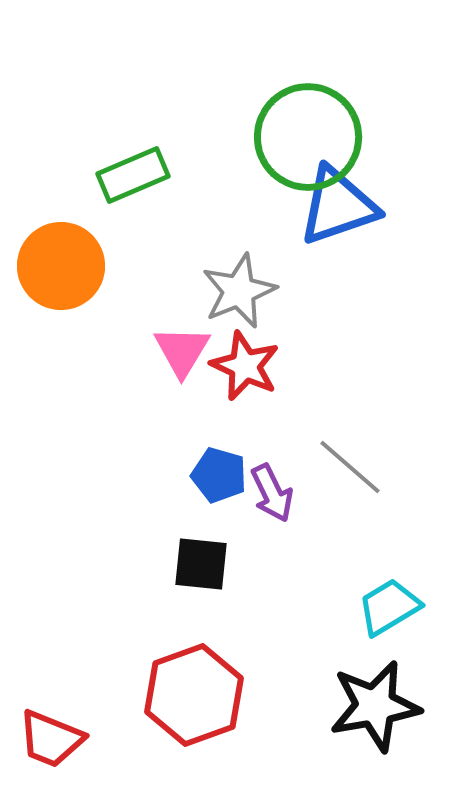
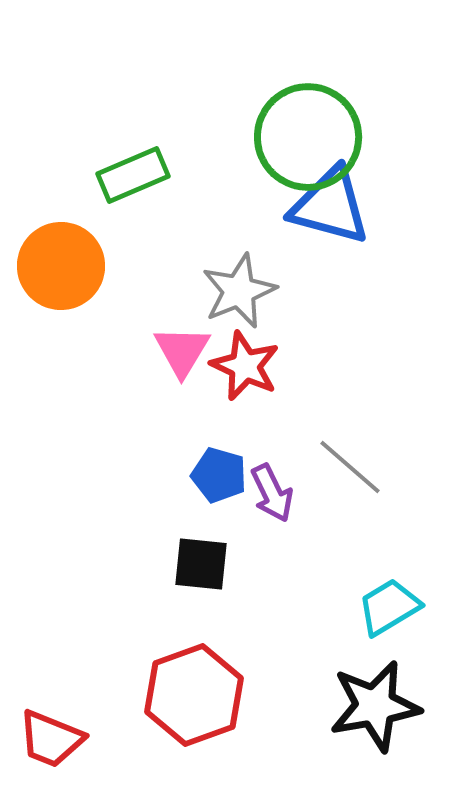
blue triangle: moved 8 px left; rotated 34 degrees clockwise
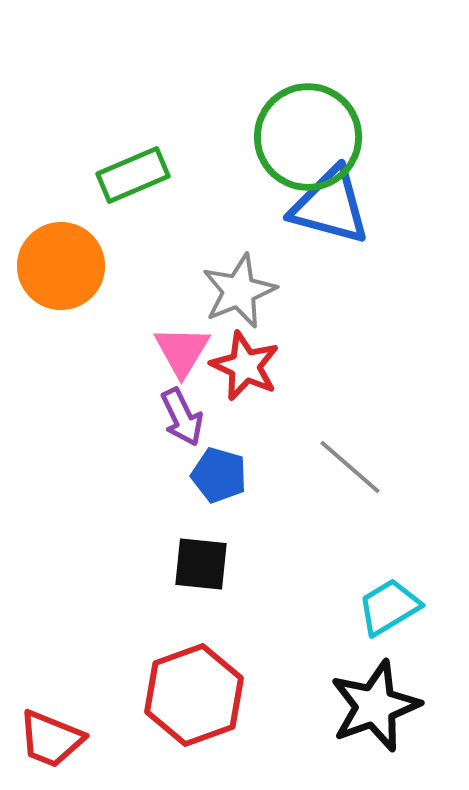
purple arrow: moved 90 px left, 76 px up
black star: rotated 10 degrees counterclockwise
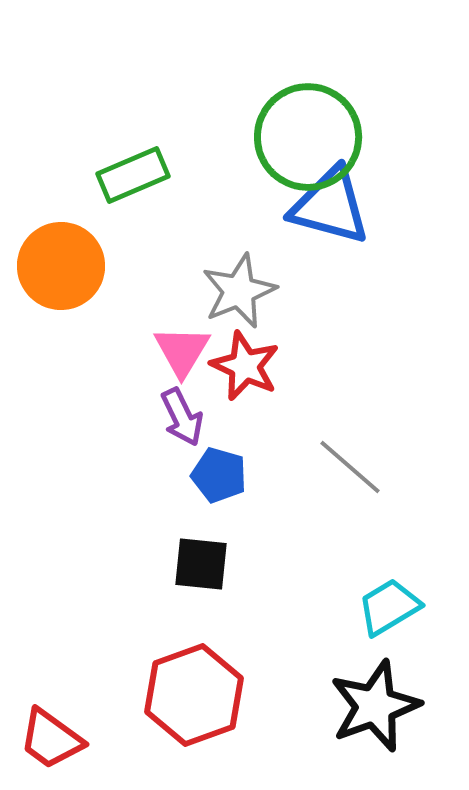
red trapezoid: rotated 14 degrees clockwise
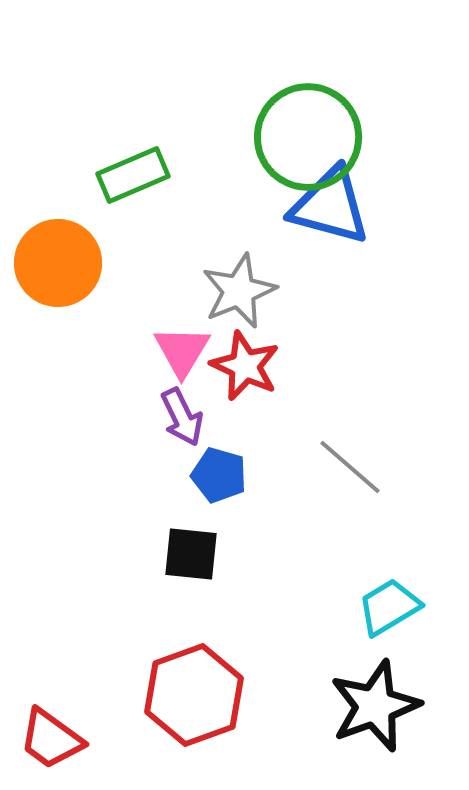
orange circle: moved 3 px left, 3 px up
black square: moved 10 px left, 10 px up
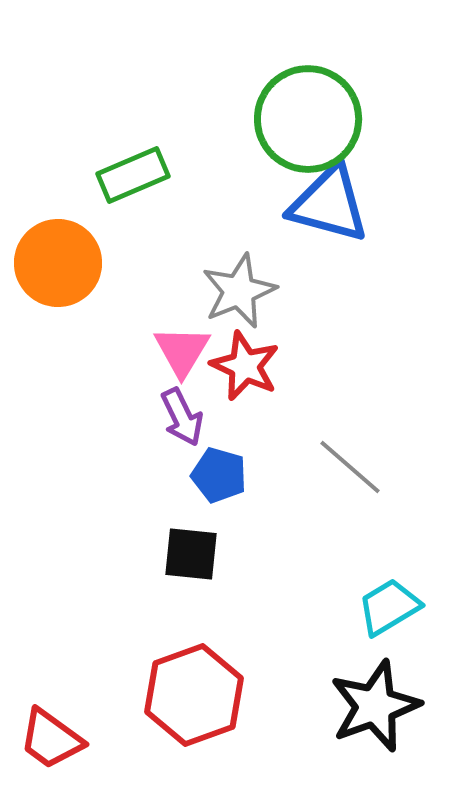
green circle: moved 18 px up
blue triangle: moved 1 px left, 2 px up
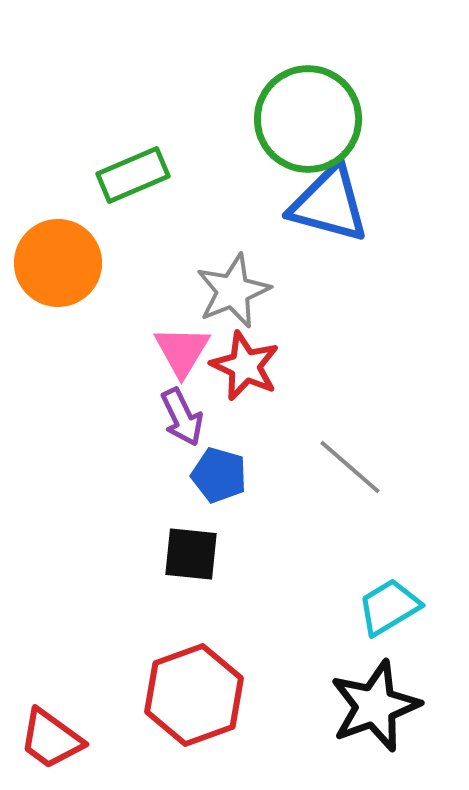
gray star: moved 6 px left
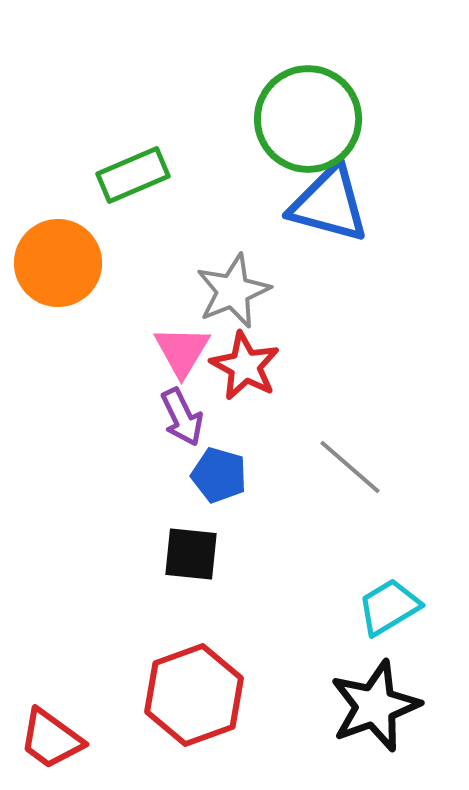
red star: rotated 4 degrees clockwise
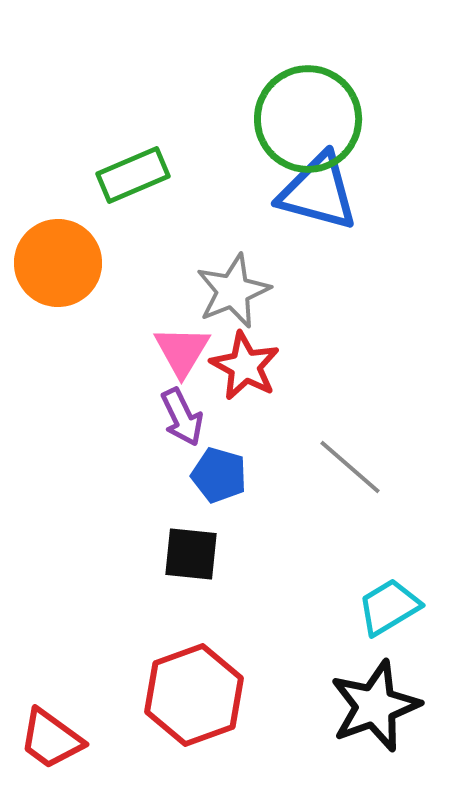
blue triangle: moved 11 px left, 12 px up
